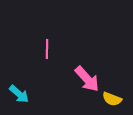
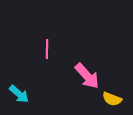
pink arrow: moved 3 px up
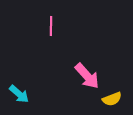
pink line: moved 4 px right, 23 px up
yellow semicircle: rotated 42 degrees counterclockwise
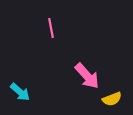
pink line: moved 2 px down; rotated 12 degrees counterclockwise
cyan arrow: moved 1 px right, 2 px up
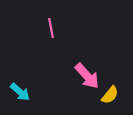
yellow semicircle: moved 2 px left, 4 px up; rotated 30 degrees counterclockwise
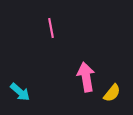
pink arrow: moved 1 px left, 1 px down; rotated 148 degrees counterclockwise
yellow semicircle: moved 2 px right, 2 px up
